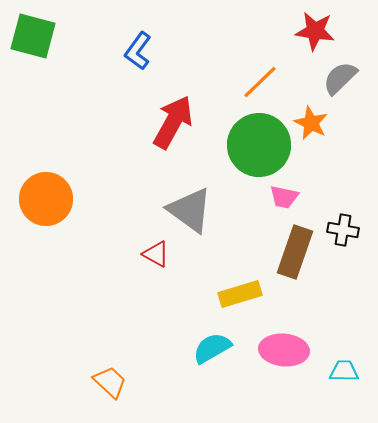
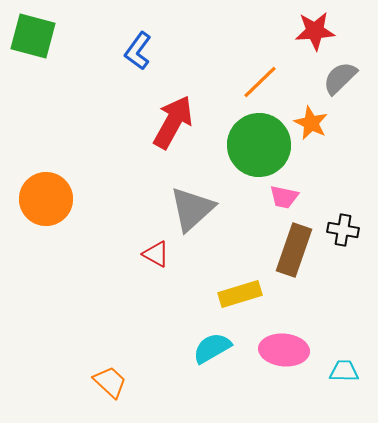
red star: rotated 12 degrees counterclockwise
gray triangle: moved 2 px right, 1 px up; rotated 42 degrees clockwise
brown rectangle: moved 1 px left, 2 px up
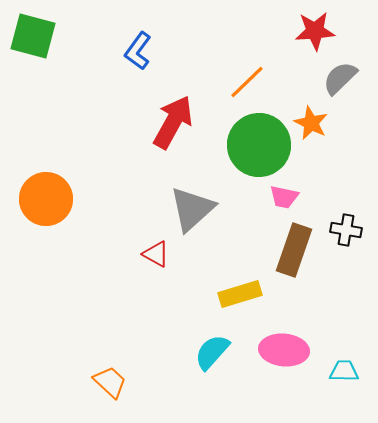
orange line: moved 13 px left
black cross: moved 3 px right
cyan semicircle: moved 4 px down; rotated 18 degrees counterclockwise
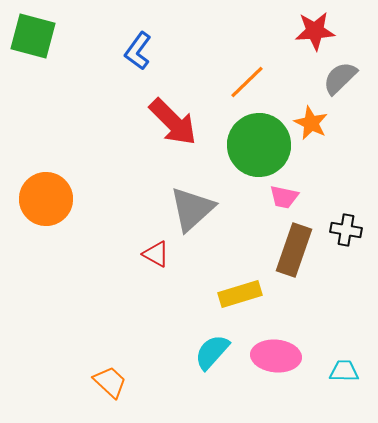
red arrow: rotated 106 degrees clockwise
pink ellipse: moved 8 px left, 6 px down
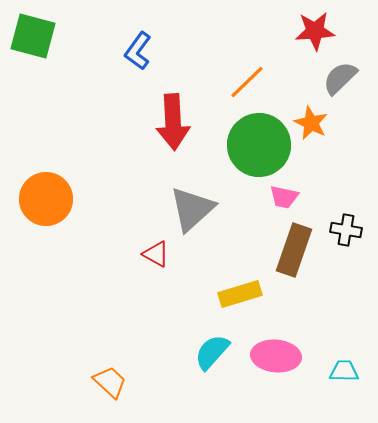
red arrow: rotated 42 degrees clockwise
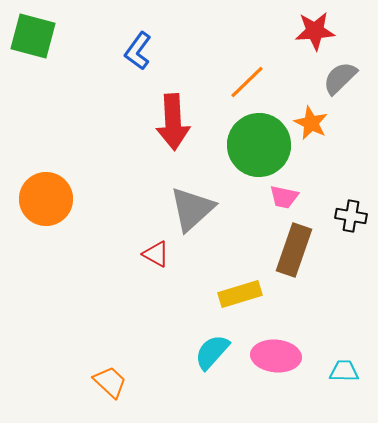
black cross: moved 5 px right, 14 px up
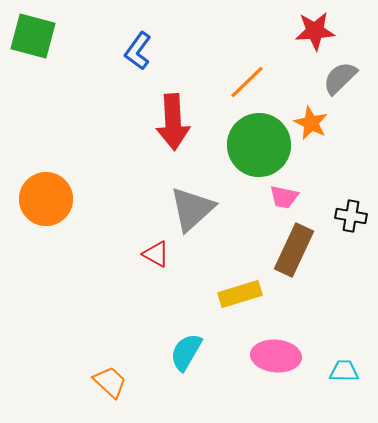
brown rectangle: rotated 6 degrees clockwise
cyan semicircle: moved 26 px left; rotated 12 degrees counterclockwise
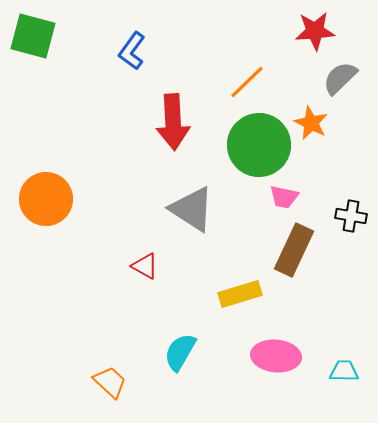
blue L-shape: moved 6 px left
gray triangle: rotated 45 degrees counterclockwise
red triangle: moved 11 px left, 12 px down
cyan semicircle: moved 6 px left
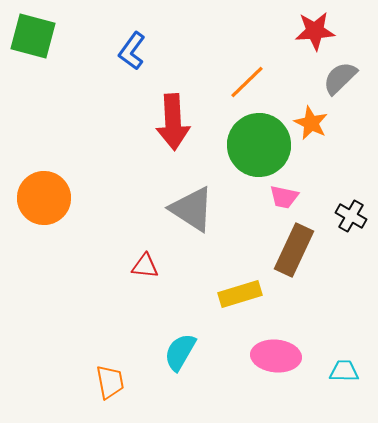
orange circle: moved 2 px left, 1 px up
black cross: rotated 20 degrees clockwise
red triangle: rotated 24 degrees counterclockwise
orange trapezoid: rotated 36 degrees clockwise
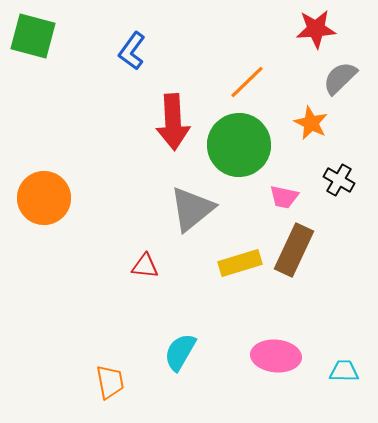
red star: moved 1 px right, 2 px up
green circle: moved 20 px left
gray triangle: rotated 48 degrees clockwise
black cross: moved 12 px left, 36 px up
yellow rectangle: moved 31 px up
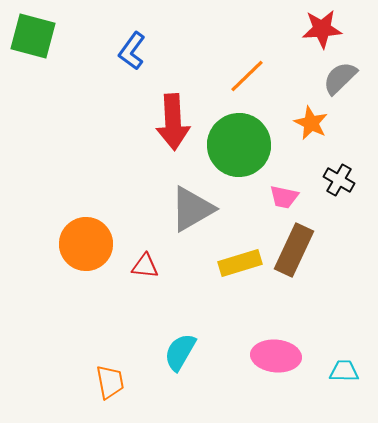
red star: moved 6 px right
orange line: moved 6 px up
orange circle: moved 42 px right, 46 px down
gray triangle: rotated 9 degrees clockwise
